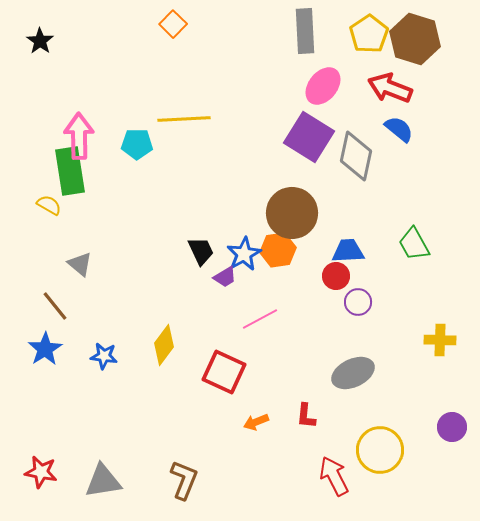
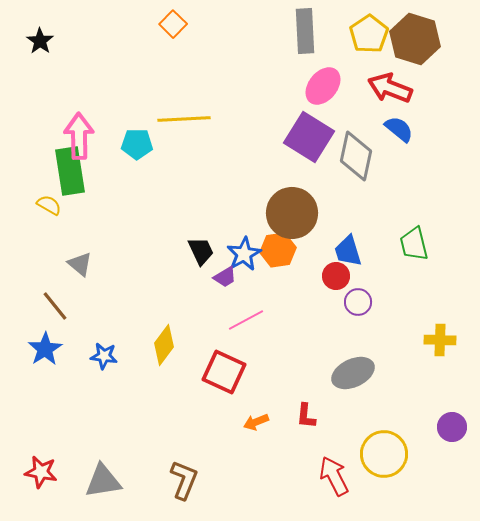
green trapezoid at (414, 244): rotated 15 degrees clockwise
blue trapezoid at (348, 251): rotated 104 degrees counterclockwise
pink line at (260, 319): moved 14 px left, 1 px down
yellow circle at (380, 450): moved 4 px right, 4 px down
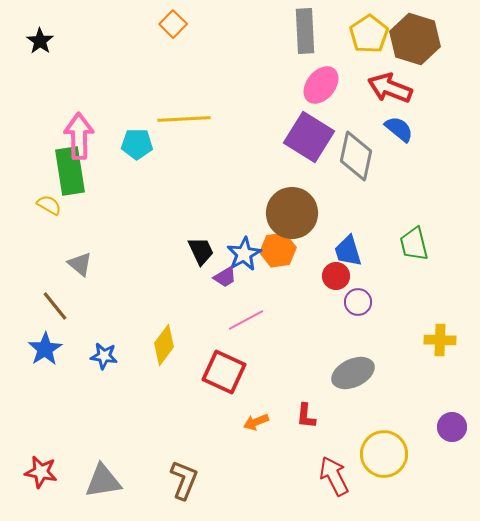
pink ellipse at (323, 86): moved 2 px left, 1 px up
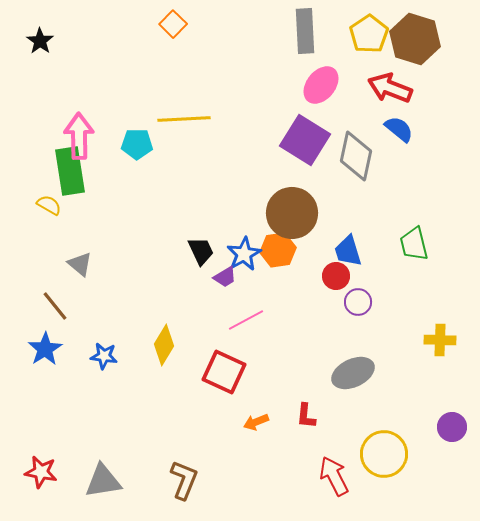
purple square at (309, 137): moved 4 px left, 3 px down
yellow diamond at (164, 345): rotated 6 degrees counterclockwise
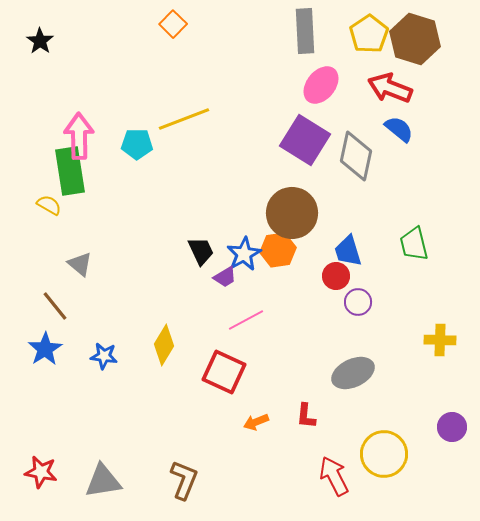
yellow line at (184, 119): rotated 18 degrees counterclockwise
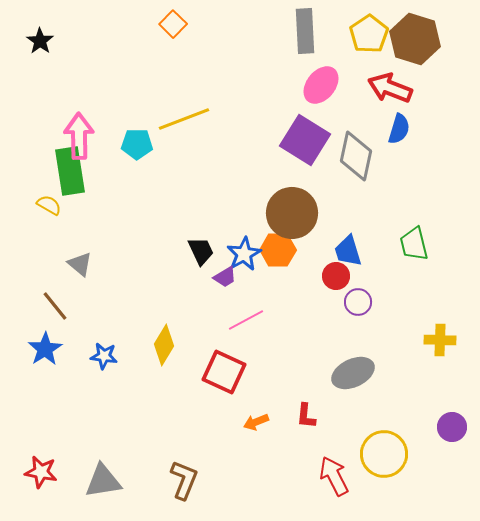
blue semicircle at (399, 129): rotated 68 degrees clockwise
orange hexagon at (278, 250): rotated 8 degrees clockwise
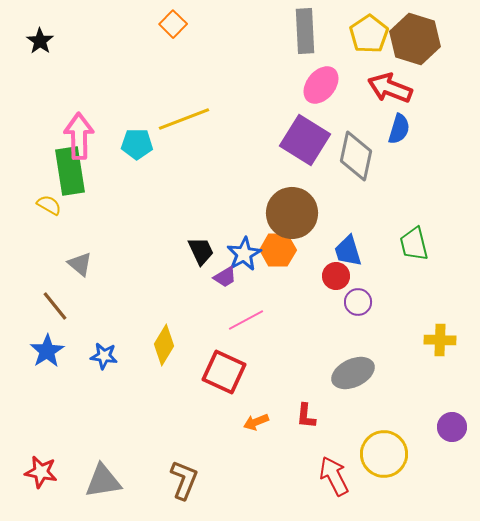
blue star at (45, 349): moved 2 px right, 2 px down
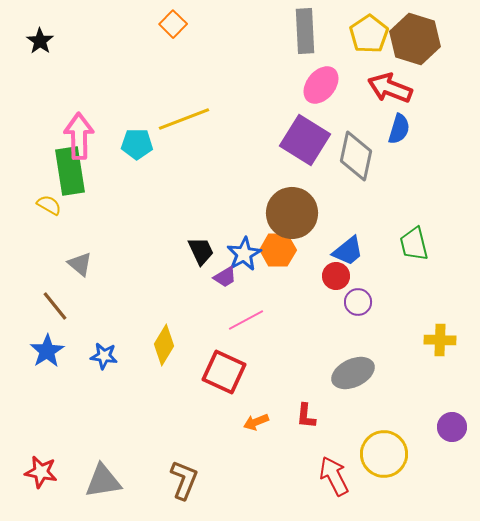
blue trapezoid at (348, 251): rotated 112 degrees counterclockwise
